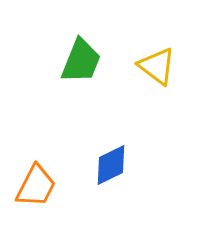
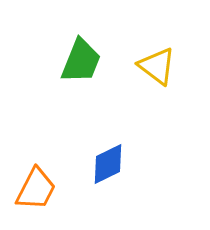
blue diamond: moved 3 px left, 1 px up
orange trapezoid: moved 3 px down
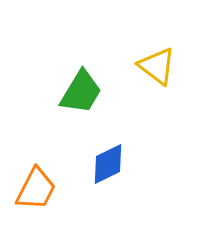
green trapezoid: moved 31 px down; rotated 9 degrees clockwise
